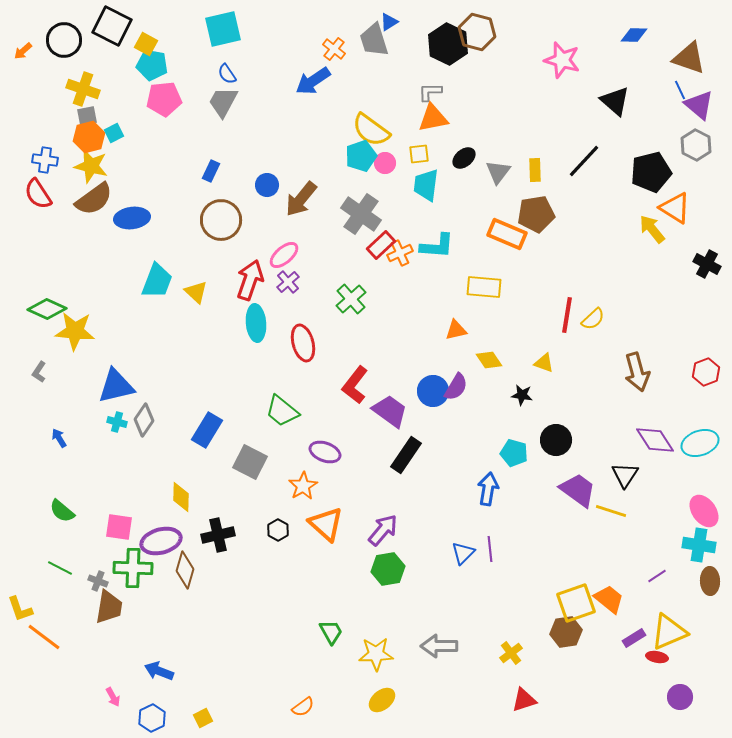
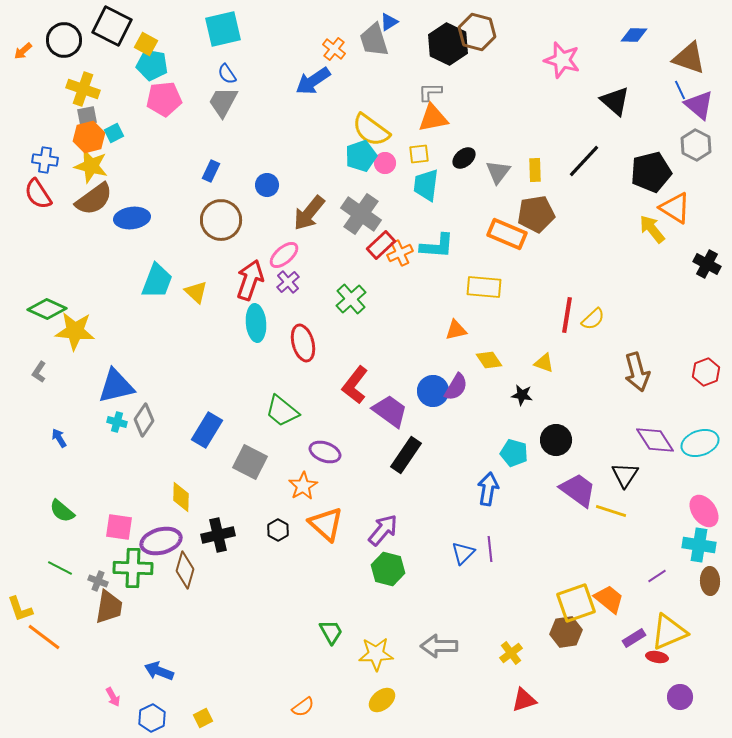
brown arrow at (301, 199): moved 8 px right, 14 px down
green hexagon at (388, 569): rotated 24 degrees clockwise
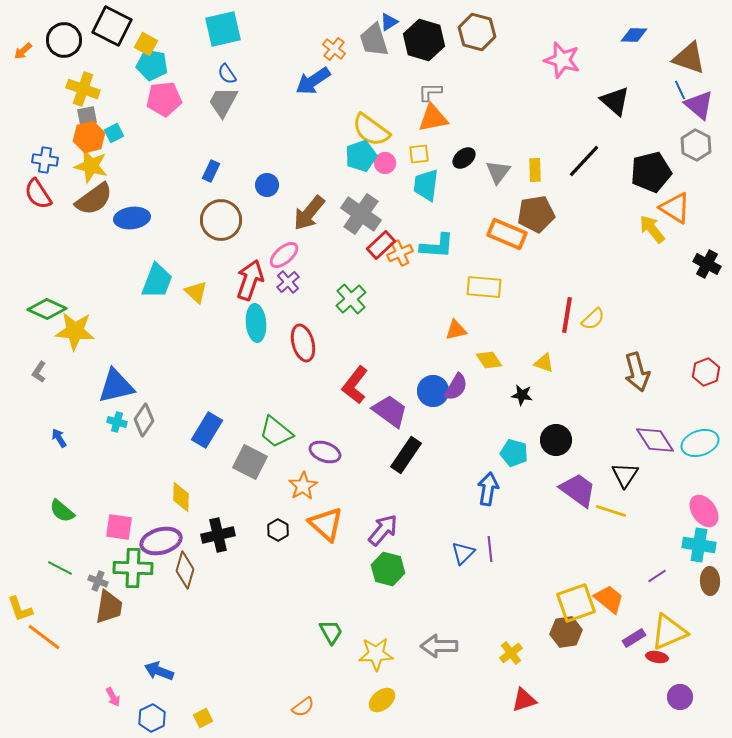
black hexagon at (448, 44): moved 24 px left, 4 px up; rotated 9 degrees counterclockwise
green trapezoid at (282, 411): moved 6 px left, 21 px down
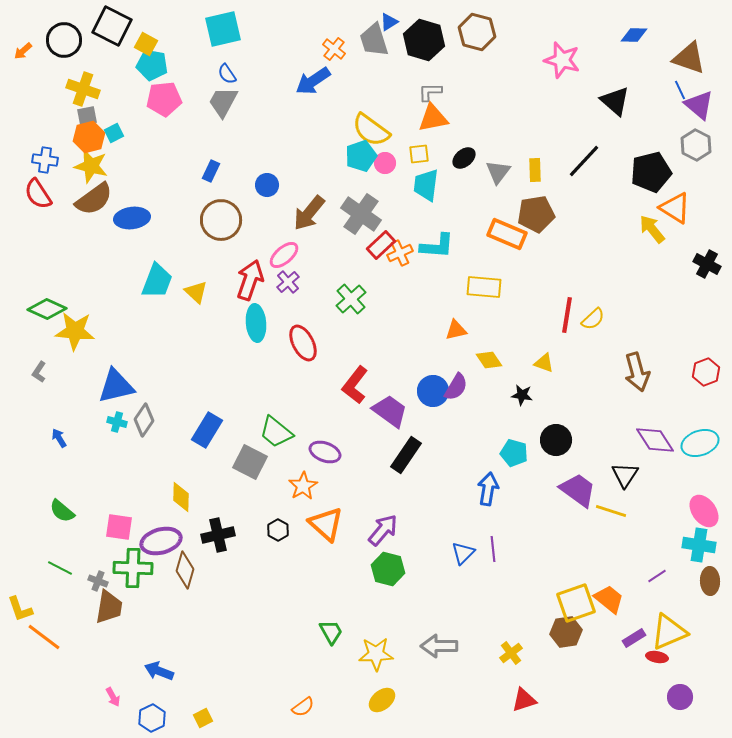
red ellipse at (303, 343): rotated 12 degrees counterclockwise
purple line at (490, 549): moved 3 px right
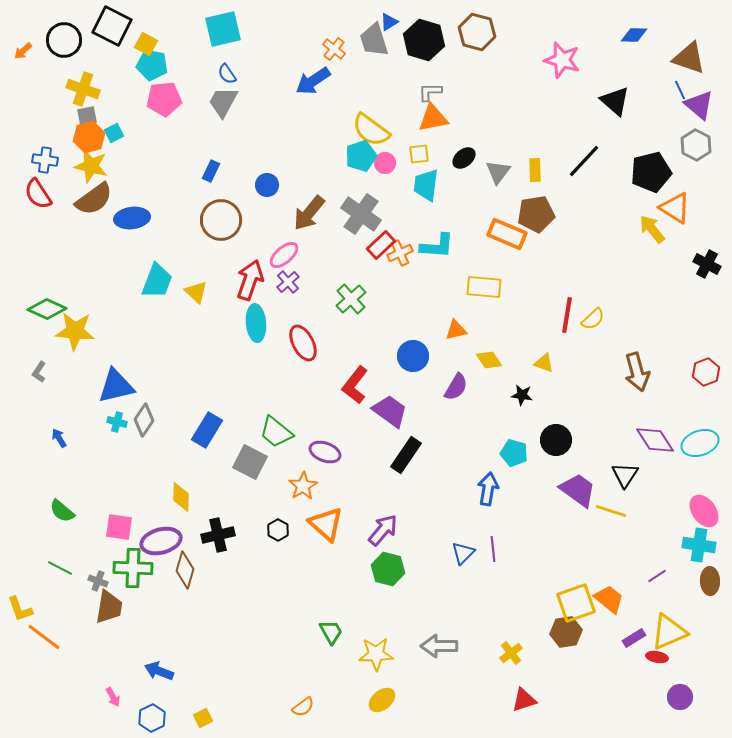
blue circle at (433, 391): moved 20 px left, 35 px up
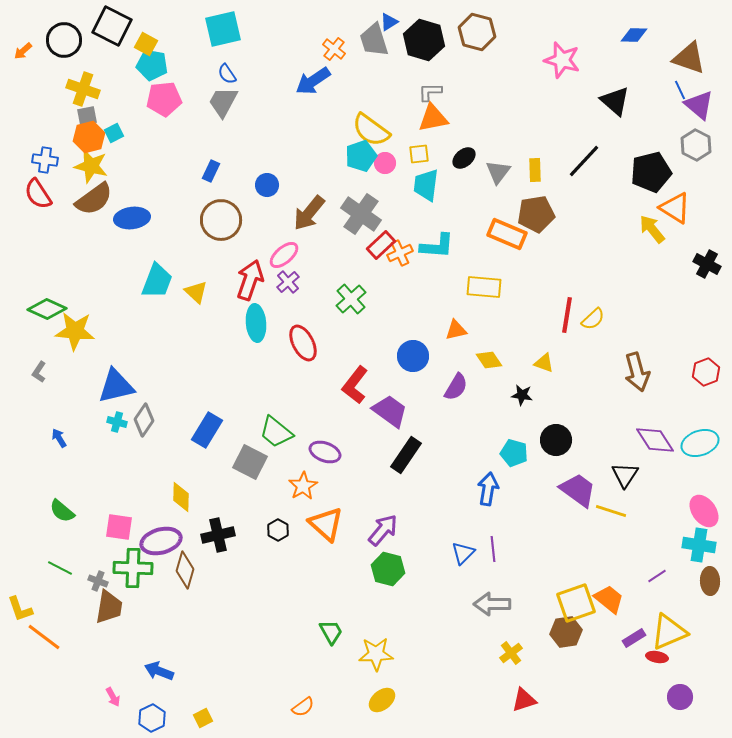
gray arrow at (439, 646): moved 53 px right, 42 px up
